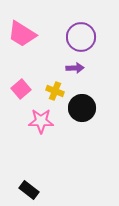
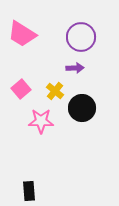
yellow cross: rotated 18 degrees clockwise
black rectangle: moved 1 px down; rotated 48 degrees clockwise
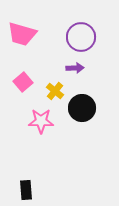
pink trapezoid: rotated 16 degrees counterclockwise
pink square: moved 2 px right, 7 px up
black rectangle: moved 3 px left, 1 px up
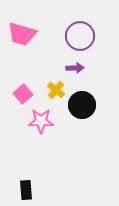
purple circle: moved 1 px left, 1 px up
pink square: moved 12 px down
yellow cross: moved 1 px right, 1 px up
black circle: moved 3 px up
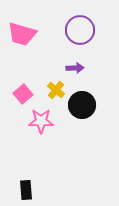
purple circle: moved 6 px up
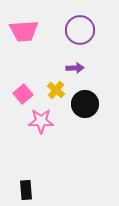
pink trapezoid: moved 2 px right, 3 px up; rotated 20 degrees counterclockwise
black circle: moved 3 px right, 1 px up
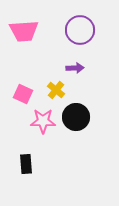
pink square: rotated 24 degrees counterclockwise
black circle: moved 9 px left, 13 px down
pink star: moved 2 px right
black rectangle: moved 26 px up
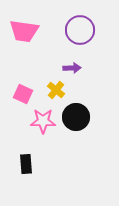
pink trapezoid: rotated 12 degrees clockwise
purple arrow: moved 3 px left
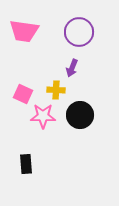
purple circle: moved 1 px left, 2 px down
purple arrow: rotated 114 degrees clockwise
yellow cross: rotated 36 degrees counterclockwise
black circle: moved 4 px right, 2 px up
pink star: moved 5 px up
